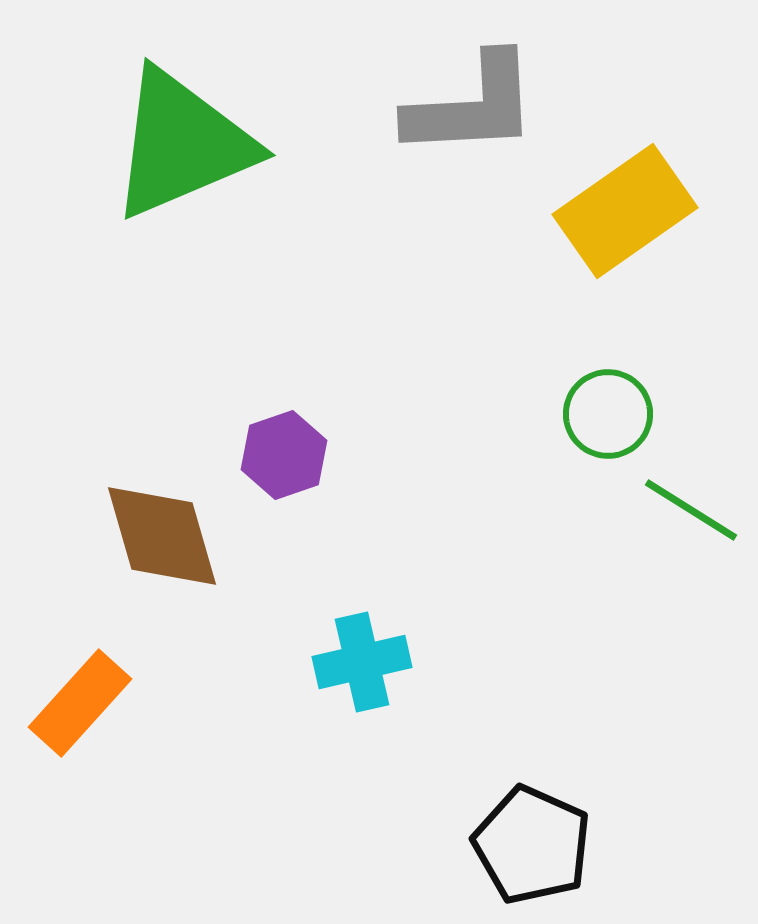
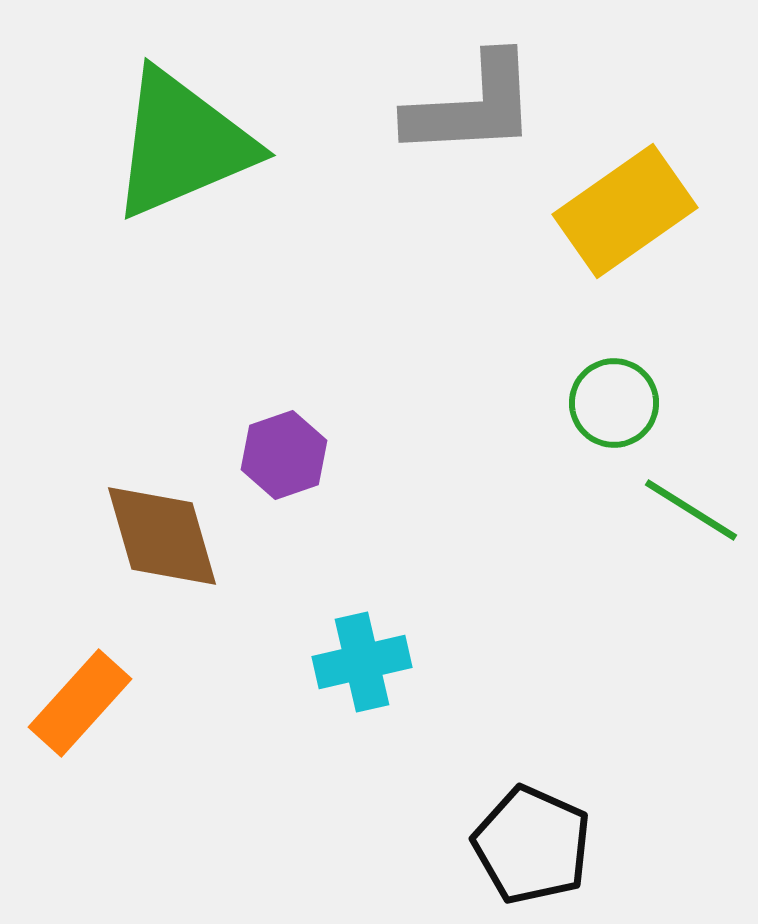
green circle: moved 6 px right, 11 px up
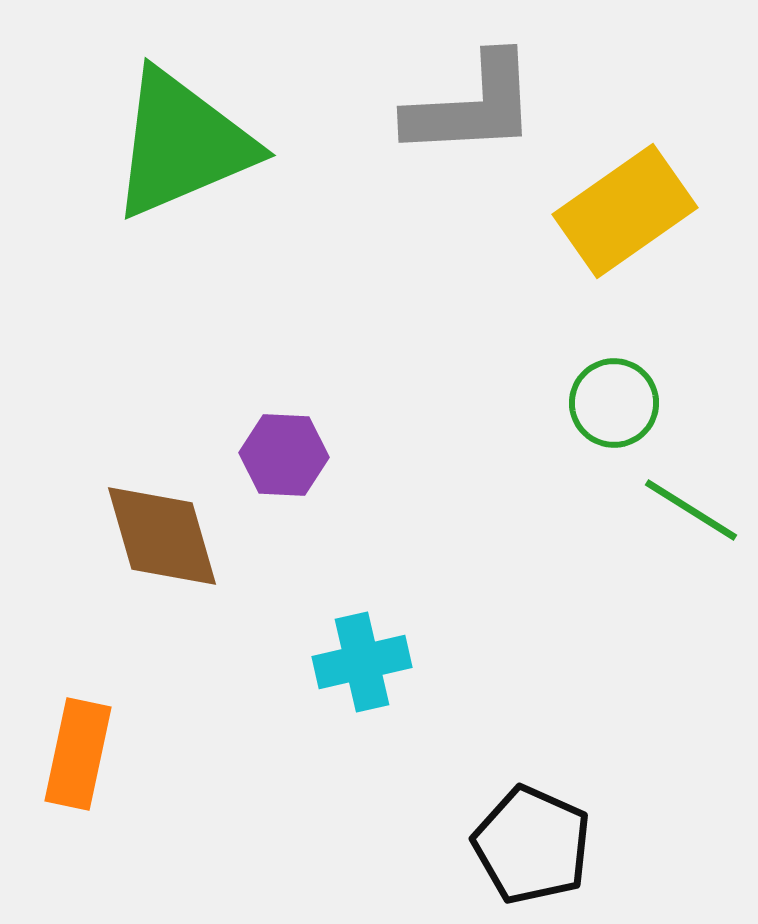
purple hexagon: rotated 22 degrees clockwise
orange rectangle: moved 2 px left, 51 px down; rotated 30 degrees counterclockwise
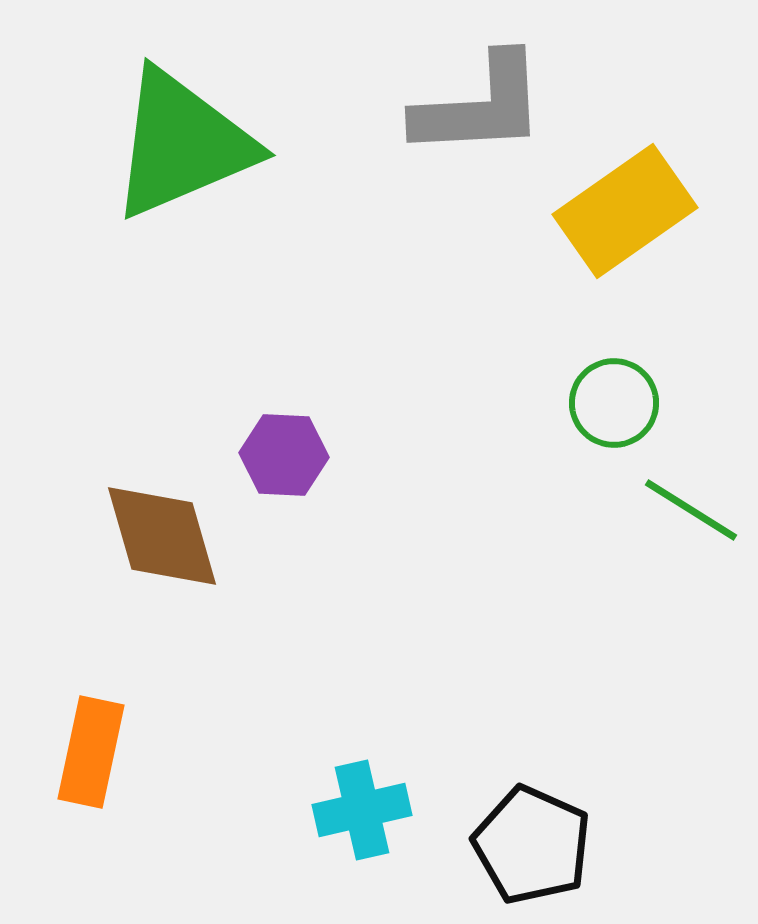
gray L-shape: moved 8 px right
cyan cross: moved 148 px down
orange rectangle: moved 13 px right, 2 px up
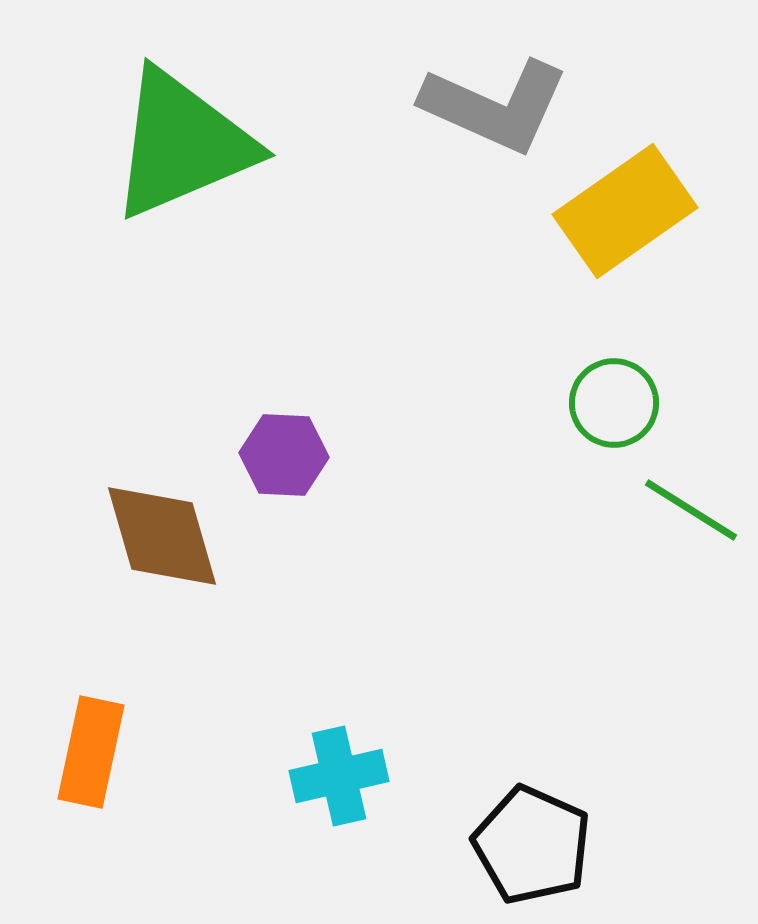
gray L-shape: moved 15 px right; rotated 27 degrees clockwise
cyan cross: moved 23 px left, 34 px up
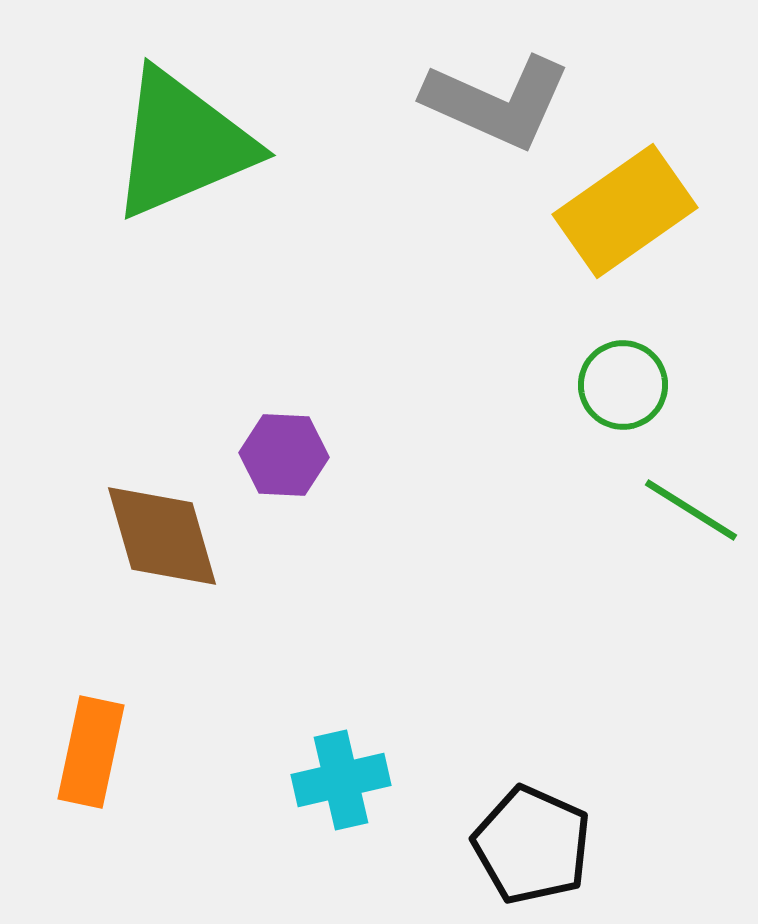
gray L-shape: moved 2 px right, 4 px up
green circle: moved 9 px right, 18 px up
cyan cross: moved 2 px right, 4 px down
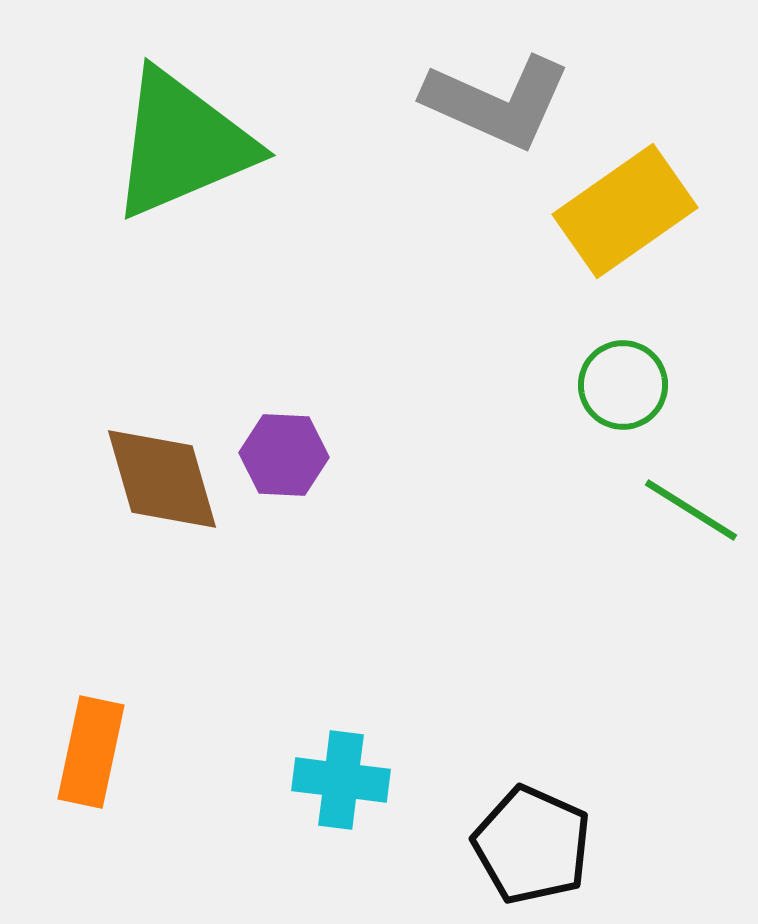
brown diamond: moved 57 px up
cyan cross: rotated 20 degrees clockwise
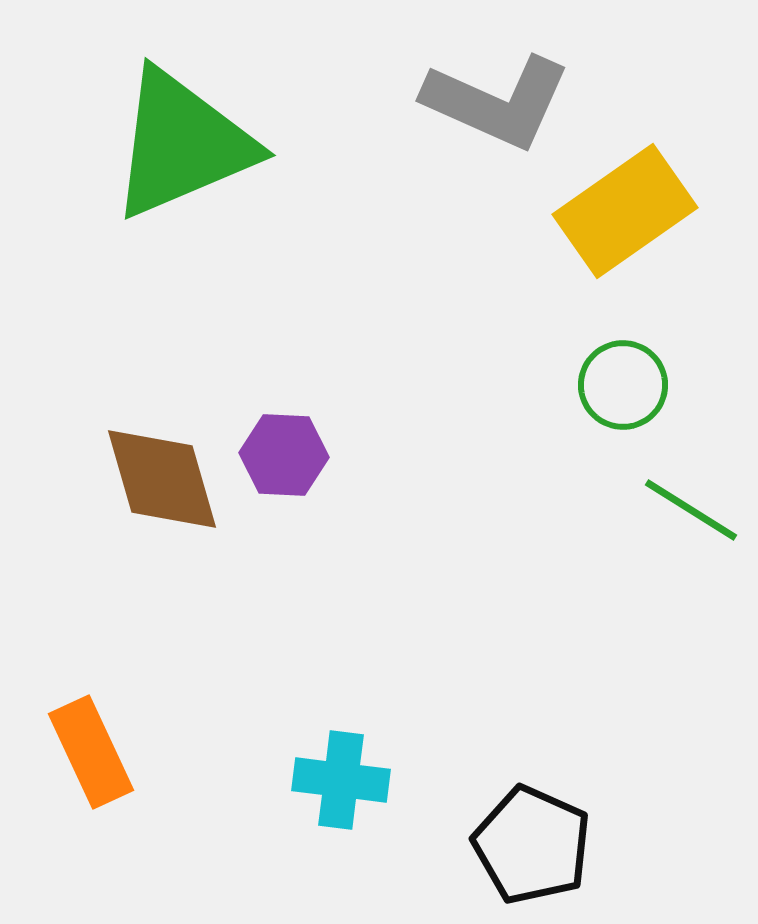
orange rectangle: rotated 37 degrees counterclockwise
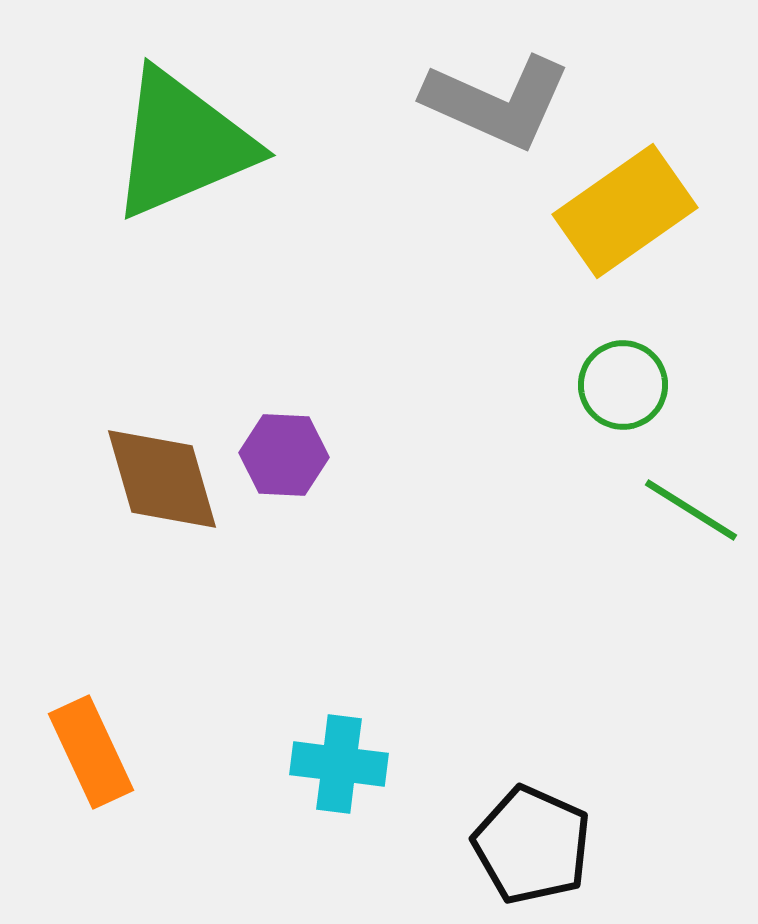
cyan cross: moved 2 px left, 16 px up
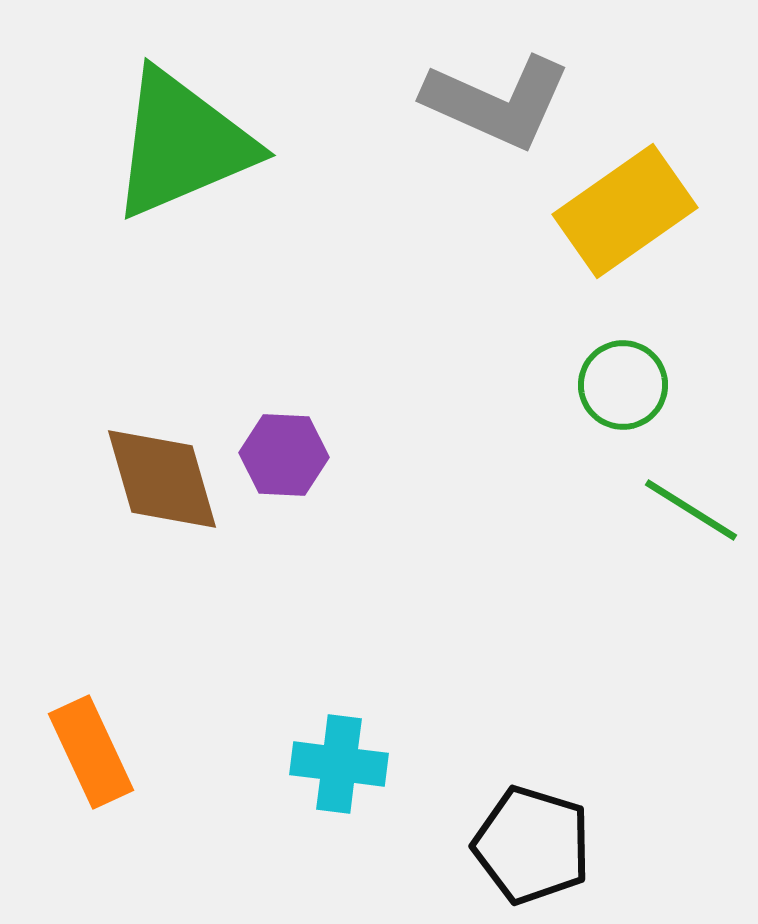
black pentagon: rotated 7 degrees counterclockwise
